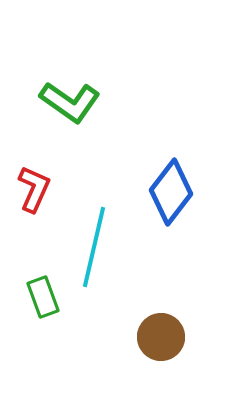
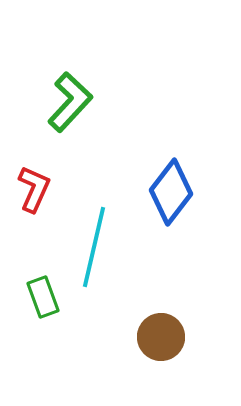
green L-shape: rotated 82 degrees counterclockwise
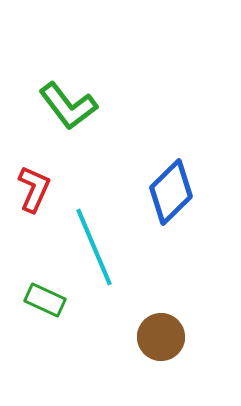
green L-shape: moved 2 px left, 4 px down; rotated 100 degrees clockwise
blue diamond: rotated 8 degrees clockwise
cyan line: rotated 36 degrees counterclockwise
green rectangle: moved 2 px right, 3 px down; rotated 45 degrees counterclockwise
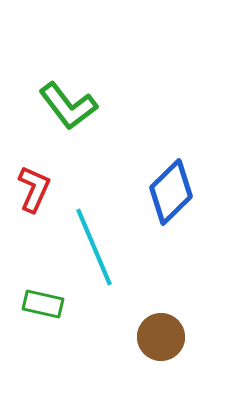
green rectangle: moved 2 px left, 4 px down; rotated 12 degrees counterclockwise
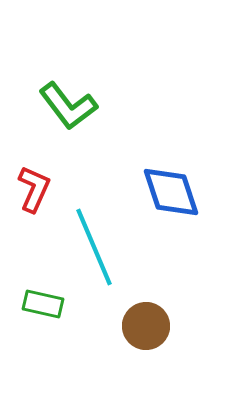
blue diamond: rotated 64 degrees counterclockwise
brown circle: moved 15 px left, 11 px up
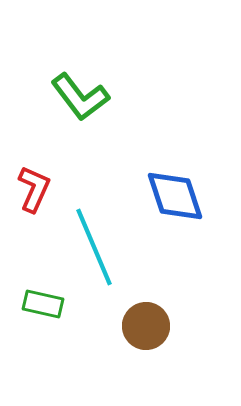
green L-shape: moved 12 px right, 9 px up
blue diamond: moved 4 px right, 4 px down
